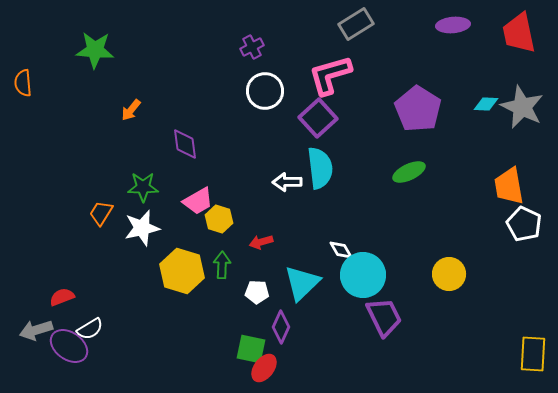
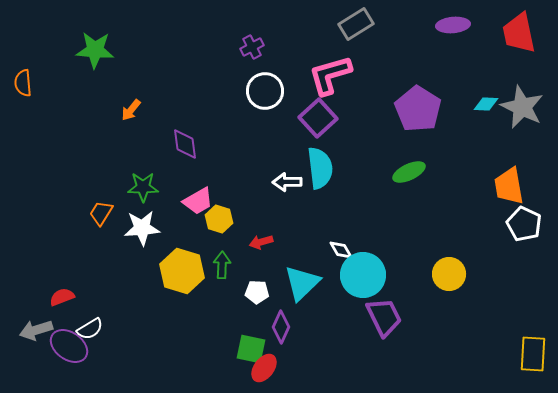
white star at (142, 228): rotated 9 degrees clockwise
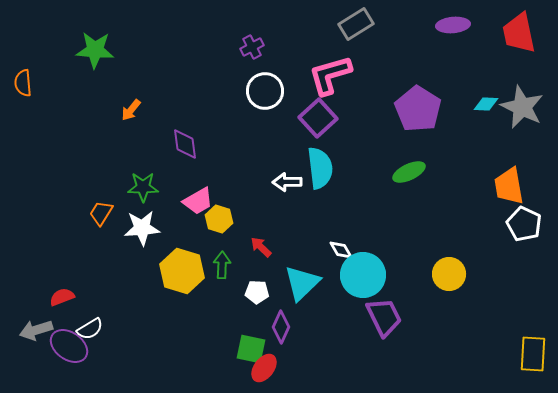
red arrow at (261, 242): moved 5 px down; rotated 60 degrees clockwise
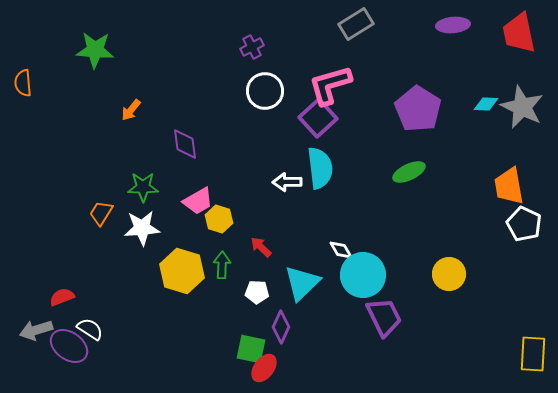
pink L-shape at (330, 75): moved 10 px down
white semicircle at (90, 329): rotated 116 degrees counterclockwise
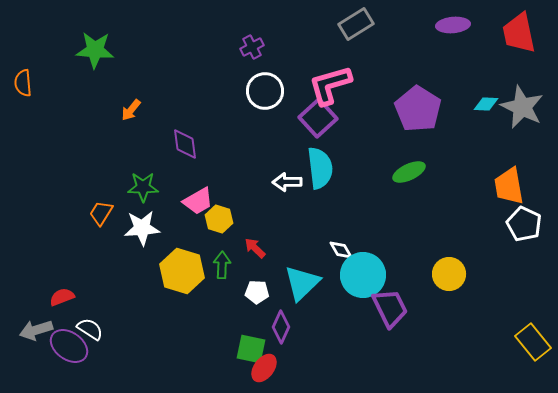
red arrow at (261, 247): moved 6 px left, 1 px down
purple trapezoid at (384, 317): moved 6 px right, 9 px up
yellow rectangle at (533, 354): moved 12 px up; rotated 42 degrees counterclockwise
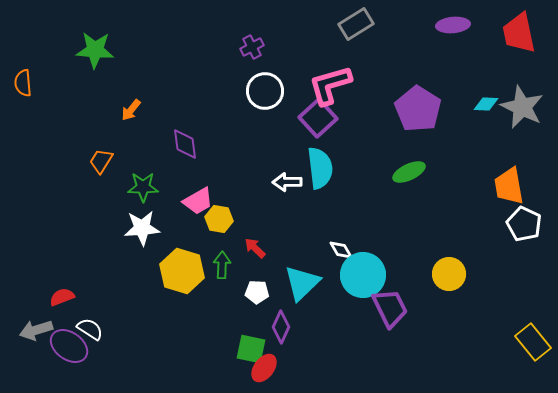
orange trapezoid at (101, 213): moved 52 px up
yellow hexagon at (219, 219): rotated 8 degrees counterclockwise
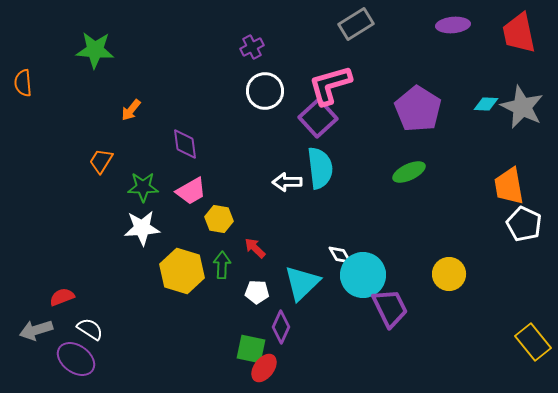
pink trapezoid at (198, 201): moved 7 px left, 10 px up
white diamond at (341, 250): moved 1 px left, 5 px down
purple ellipse at (69, 346): moved 7 px right, 13 px down
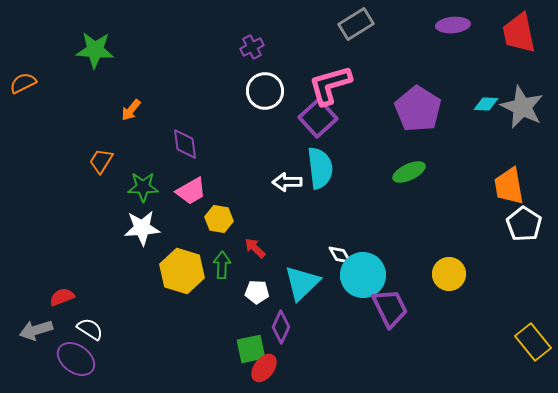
orange semicircle at (23, 83): rotated 68 degrees clockwise
white pentagon at (524, 224): rotated 8 degrees clockwise
green square at (251, 349): rotated 24 degrees counterclockwise
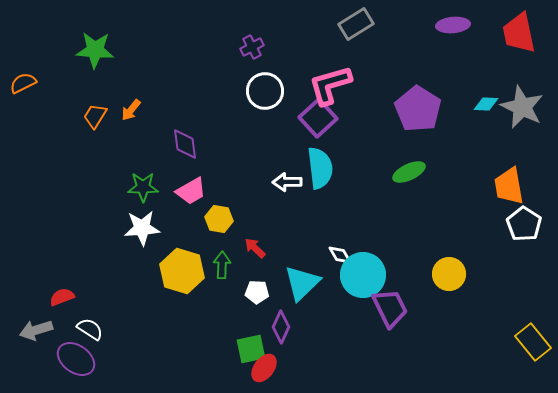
orange trapezoid at (101, 161): moved 6 px left, 45 px up
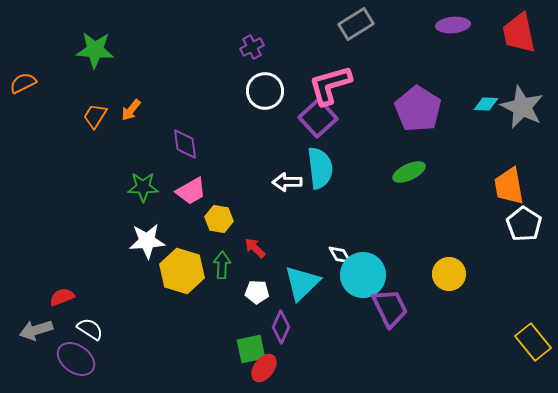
white star at (142, 228): moved 5 px right, 13 px down
